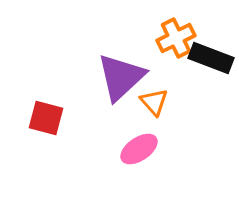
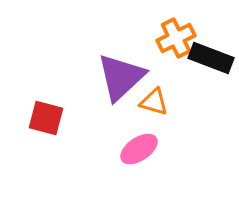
orange triangle: rotated 32 degrees counterclockwise
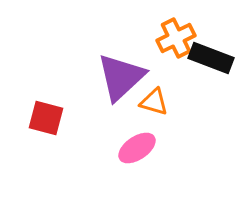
pink ellipse: moved 2 px left, 1 px up
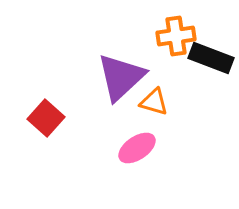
orange cross: moved 2 px up; rotated 18 degrees clockwise
red square: rotated 27 degrees clockwise
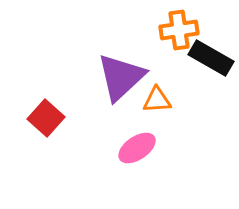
orange cross: moved 3 px right, 6 px up
black rectangle: rotated 9 degrees clockwise
orange triangle: moved 3 px right, 2 px up; rotated 20 degrees counterclockwise
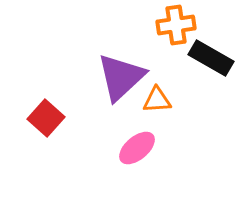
orange cross: moved 3 px left, 5 px up
pink ellipse: rotated 6 degrees counterclockwise
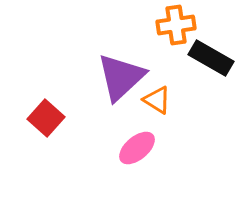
orange triangle: rotated 36 degrees clockwise
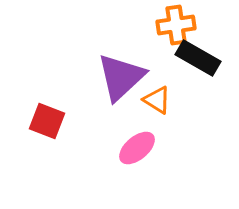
black rectangle: moved 13 px left
red square: moved 1 px right, 3 px down; rotated 21 degrees counterclockwise
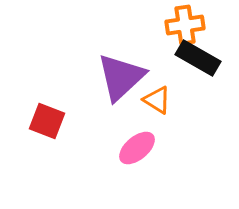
orange cross: moved 9 px right
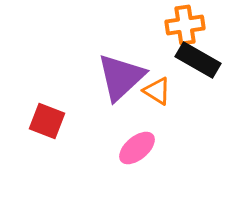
black rectangle: moved 2 px down
orange triangle: moved 9 px up
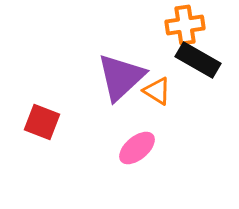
red square: moved 5 px left, 1 px down
